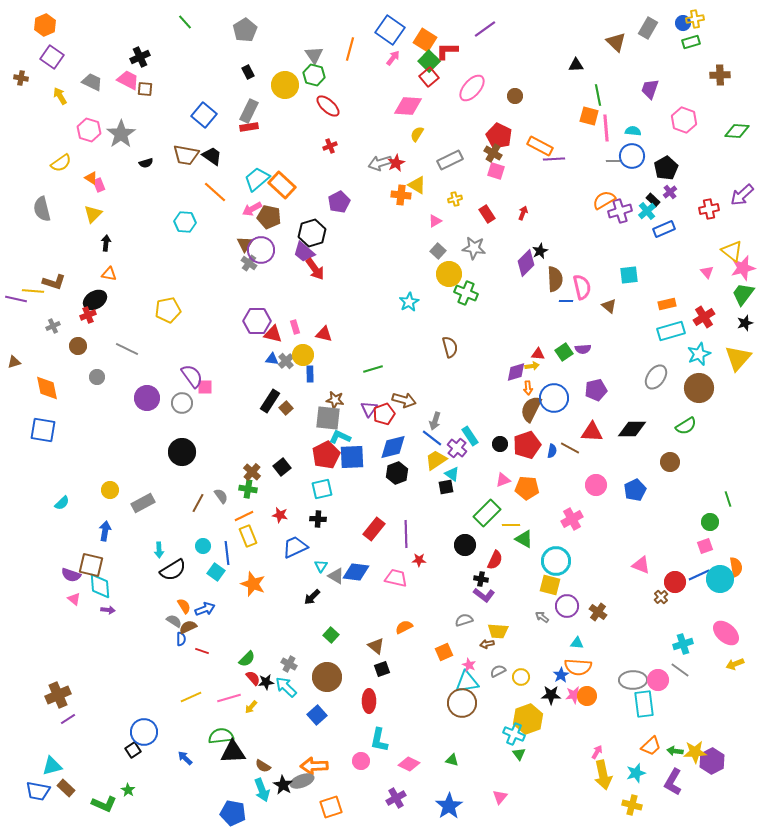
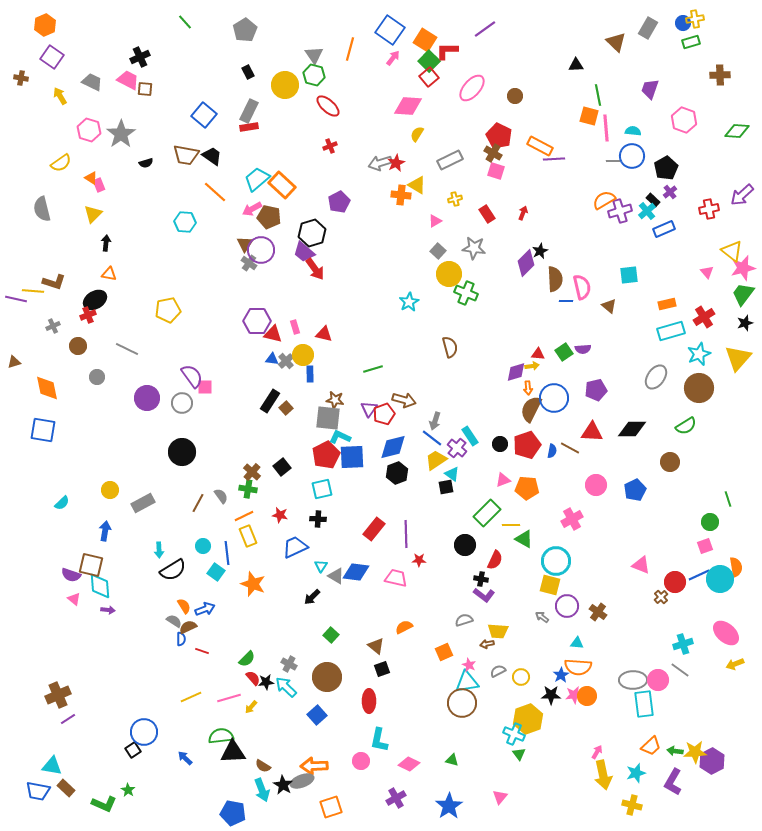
cyan triangle at (52, 766): rotated 25 degrees clockwise
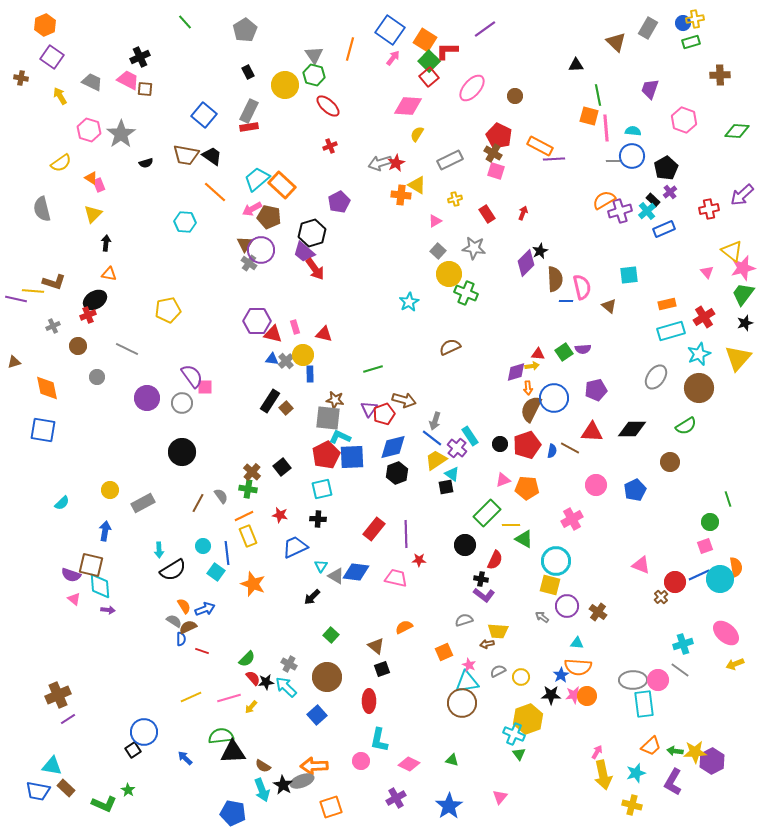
brown semicircle at (450, 347): rotated 100 degrees counterclockwise
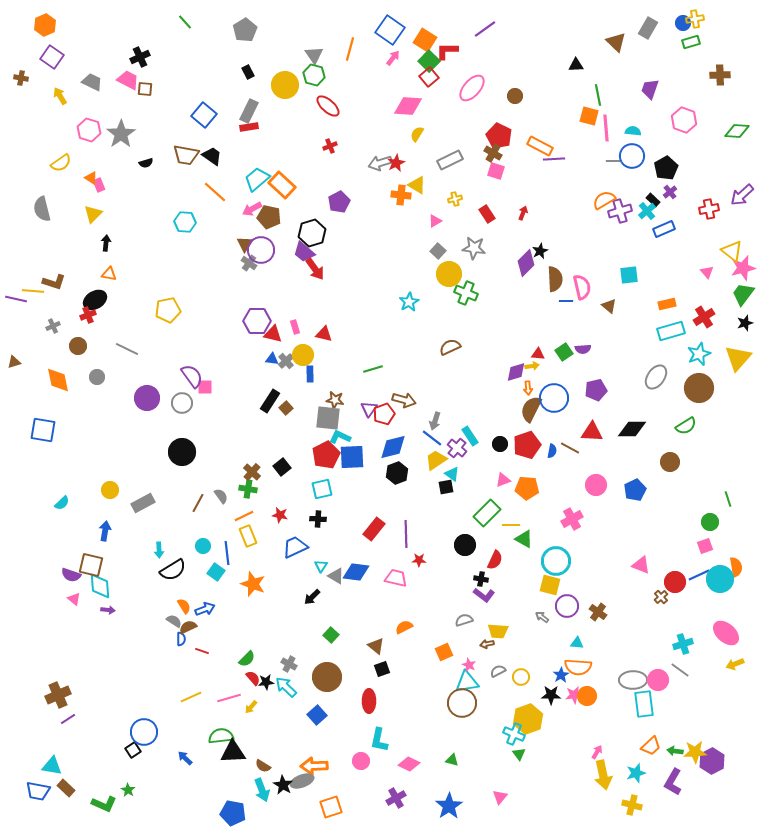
orange diamond at (47, 388): moved 11 px right, 8 px up
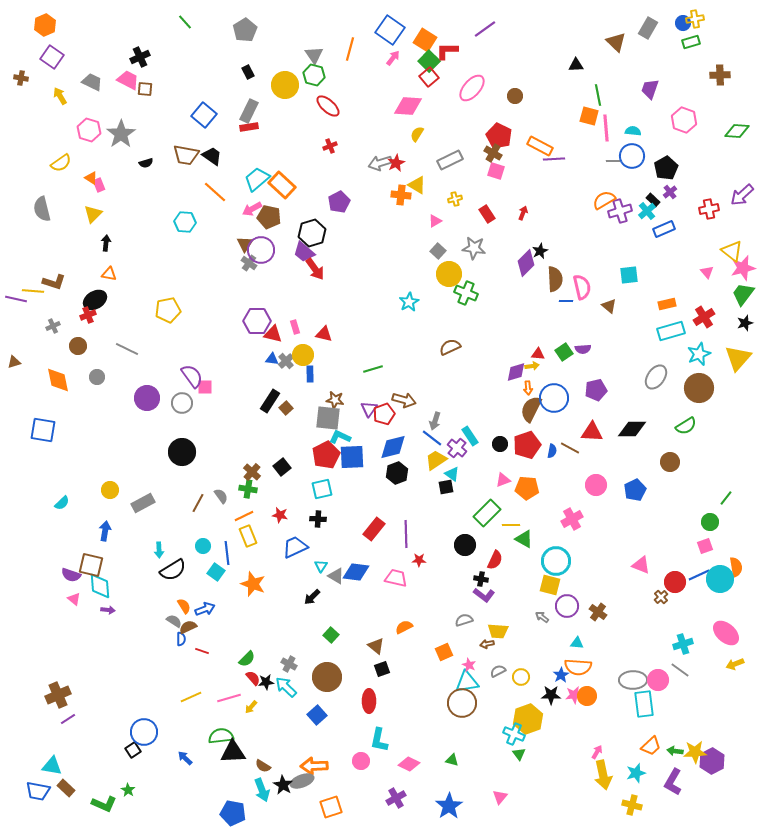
green line at (728, 499): moved 2 px left, 1 px up; rotated 56 degrees clockwise
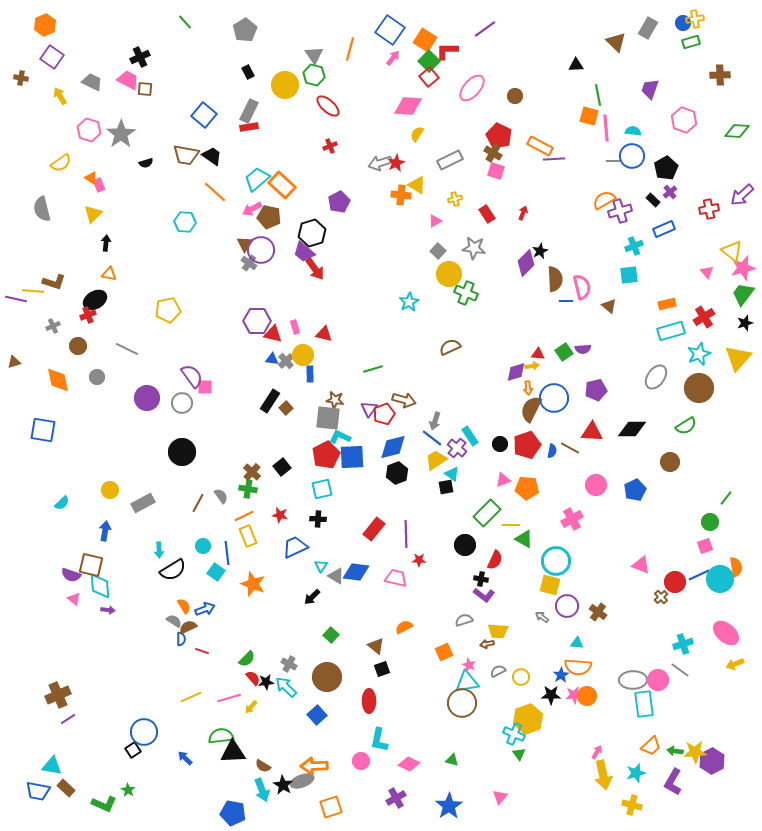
cyan cross at (647, 211): moved 13 px left, 35 px down; rotated 18 degrees clockwise
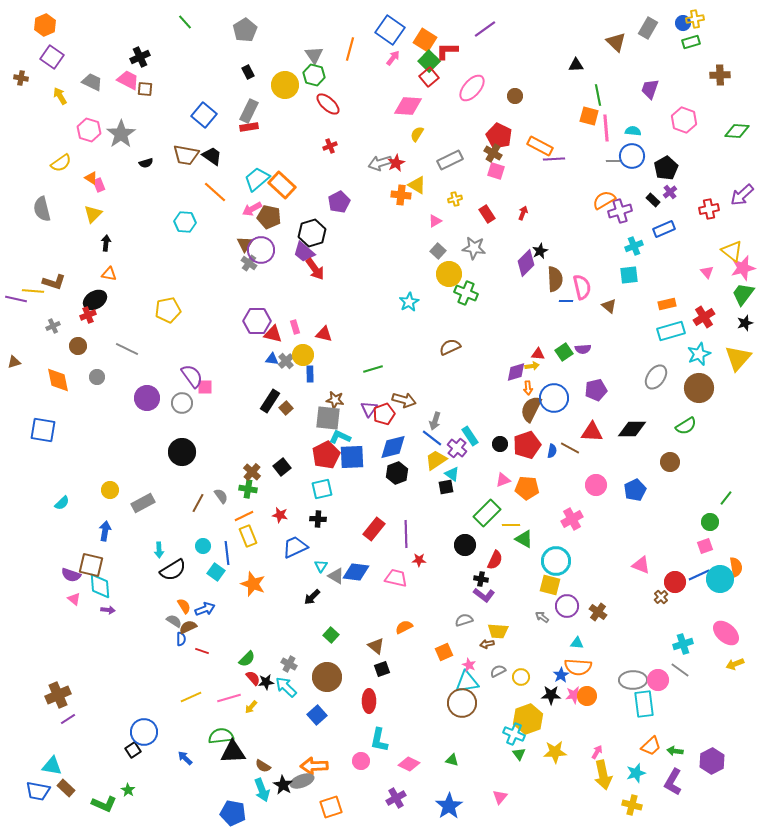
red ellipse at (328, 106): moved 2 px up
yellow star at (695, 752): moved 140 px left
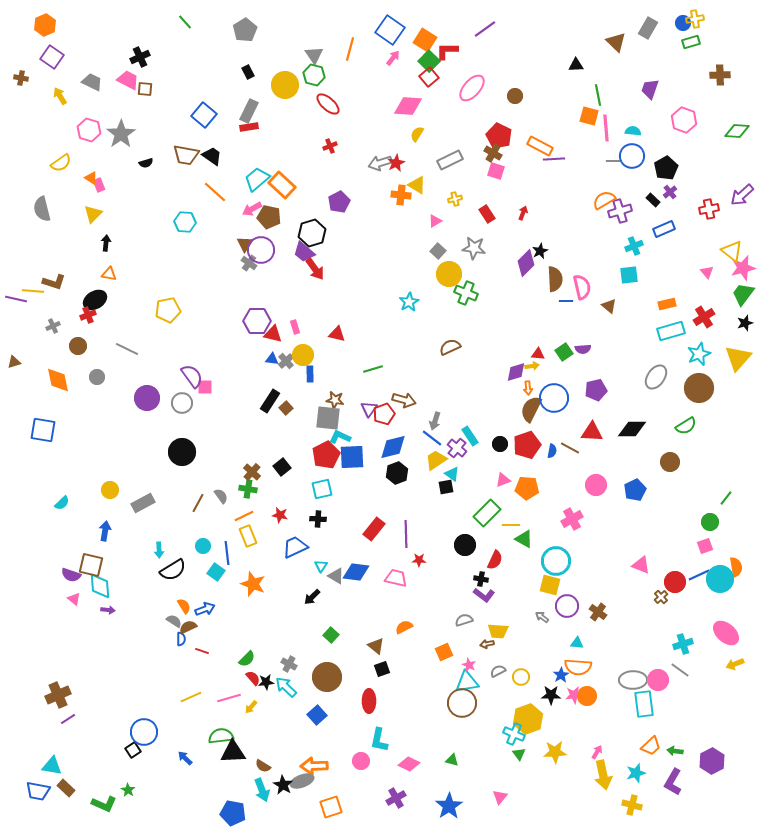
red triangle at (324, 334): moved 13 px right
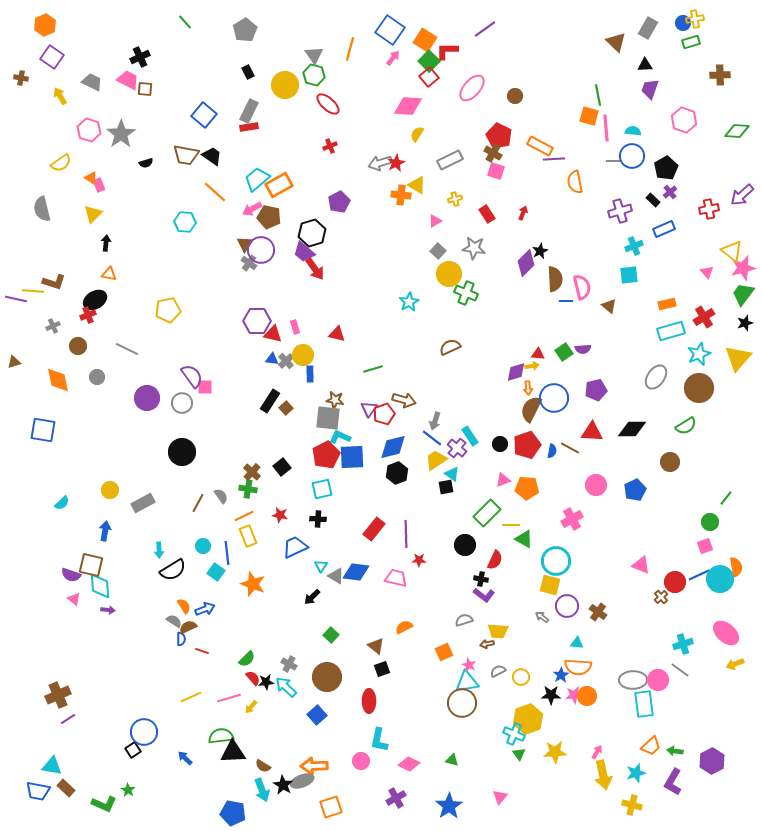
black triangle at (576, 65): moved 69 px right
orange rectangle at (282, 185): moved 3 px left; rotated 72 degrees counterclockwise
orange semicircle at (604, 200): moved 29 px left, 18 px up; rotated 70 degrees counterclockwise
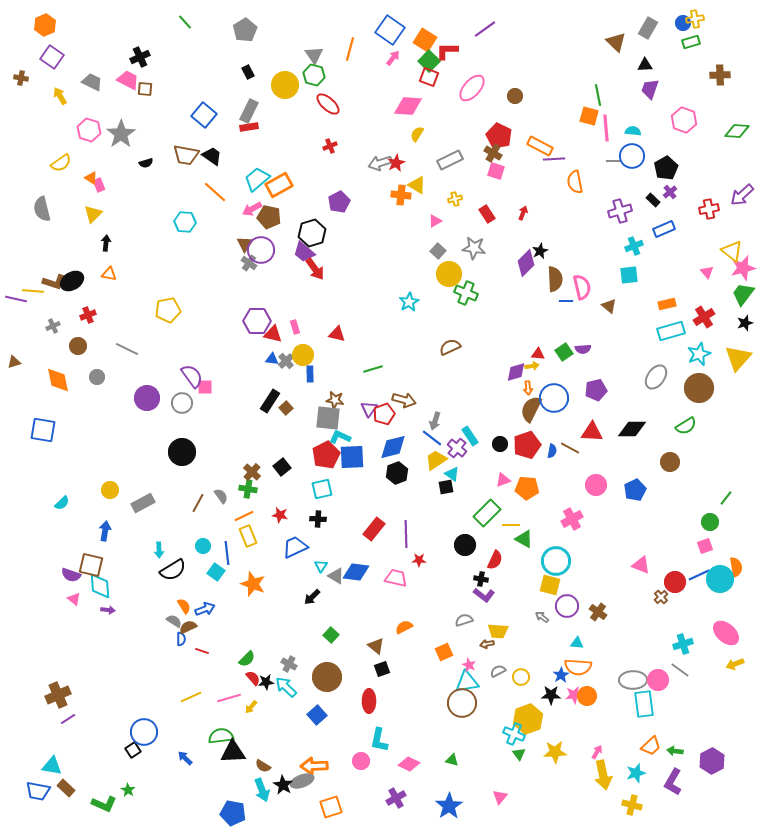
red square at (429, 77): rotated 30 degrees counterclockwise
black ellipse at (95, 300): moved 23 px left, 19 px up
